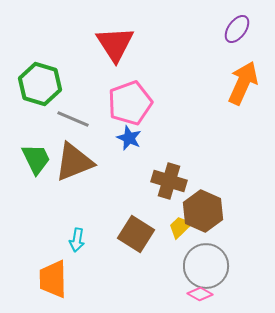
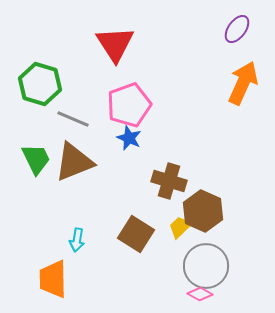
pink pentagon: moved 1 px left, 2 px down
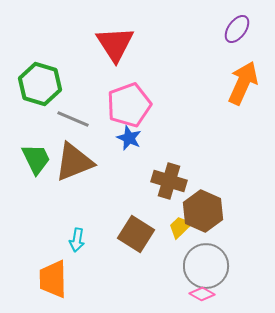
pink diamond: moved 2 px right
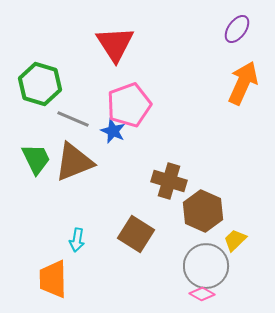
blue star: moved 16 px left, 7 px up
yellow trapezoid: moved 55 px right, 13 px down
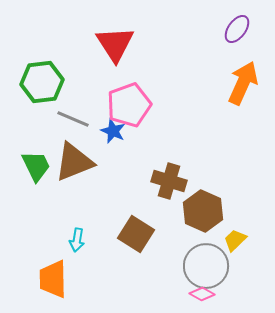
green hexagon: moved 2 px right, 2 px up; rotated 24 degrees counterclockwise
green trapezoid: moved 7 px down
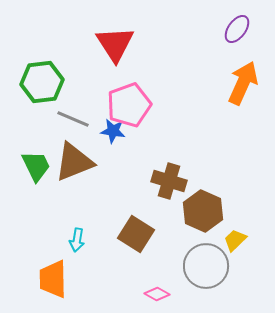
blue star: rotated 15 degrees counterclockwise
pink diamond: moved 45 px left
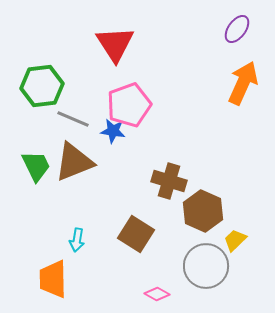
green hexagon: moved 4 px down
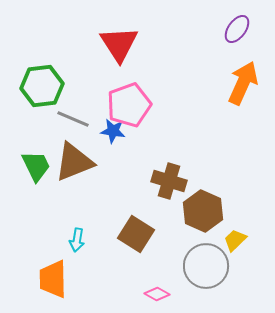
red triangle: moved 4 px right
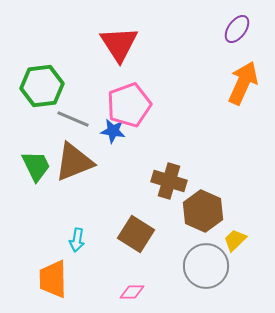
pink diamond: moved 25 px left, 2 px up; rotated 30 degrees counterclockwise
